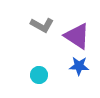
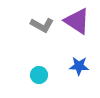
purple triangle: moved 15 px up
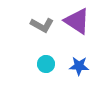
cyan circle: moved 7 px right, 11 px up
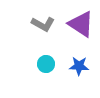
purple triangle: moved 4 px right, 3 px down
gray L-shape: moved 1 px right, 1 px up
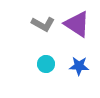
purple triangle: moved 4 px left
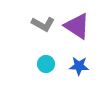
purple triangle: moved 2 px down
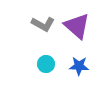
purple triangle: rotated 8 degrees clockwise
